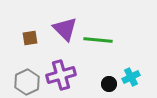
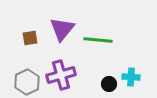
purple triangle: moved 3 px left; rotated 24 degrees clockwise
cyan cross: rotated 30 degrees clockwise
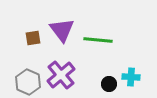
purple triangle: moved 1 px down; rotated 16 degrees counterclockwise
brown square: moved 3 px right
purple cross: rotated 24 degrees counterclockwise
gray hexagon: moved 1 px right; rotated 10 degrees counterclockwise
